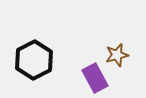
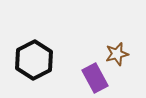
brown star: moved 1 px up
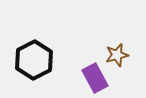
brown star: moved 1 px down
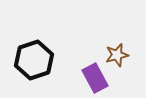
black hexagon: rotated 9 degrees clockwise
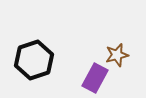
purple rectangle: rotated 56 degrees clockwise
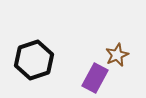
brown star: rotated 10 degrees counterclockwise
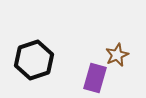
purple rectangle: rotated 12 degrees counterclockwise
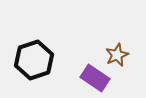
purple rectangle: rotated 72 degrees counterclockwise
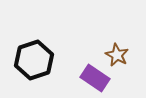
brown star: rotated 20 degrees counterclockwise
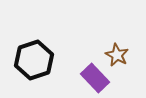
purple rectangle: rotated 12 degrees clockwise
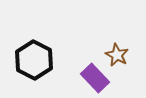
black hexagon: rotated 15 degrees counterclockwise
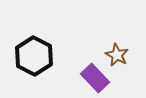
black hexagon: moved 4 px up
